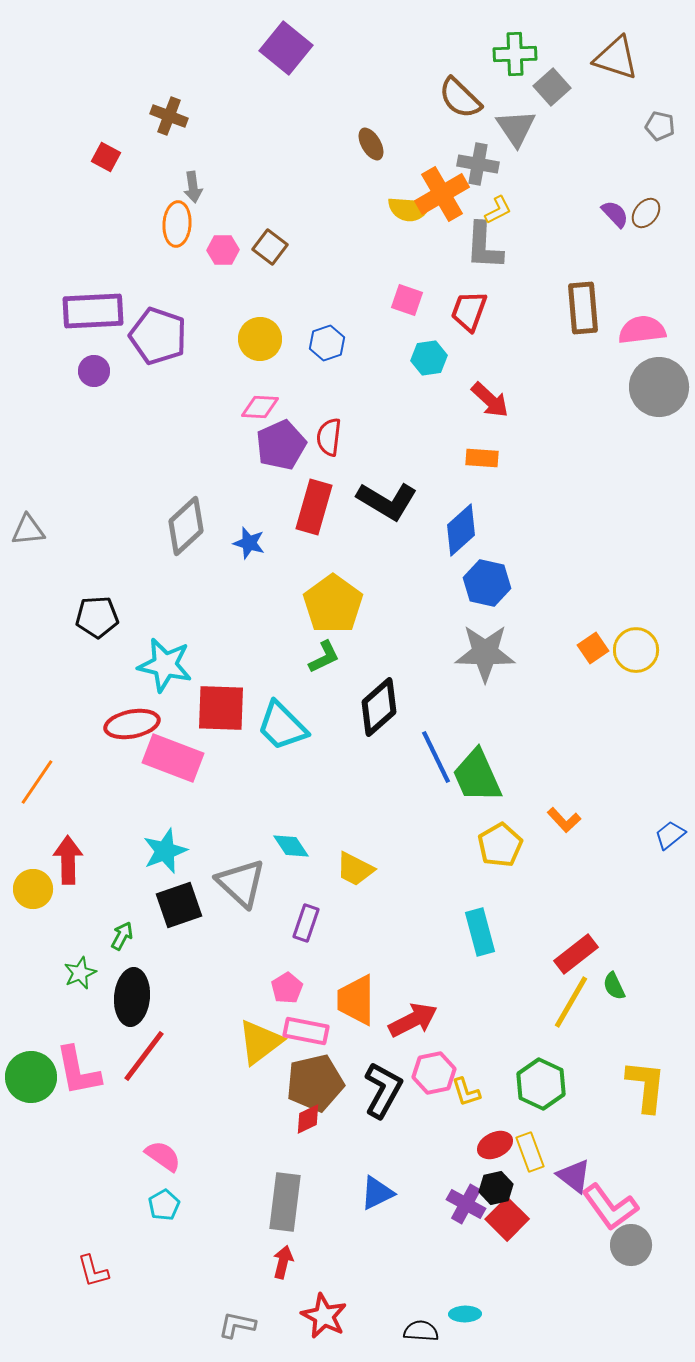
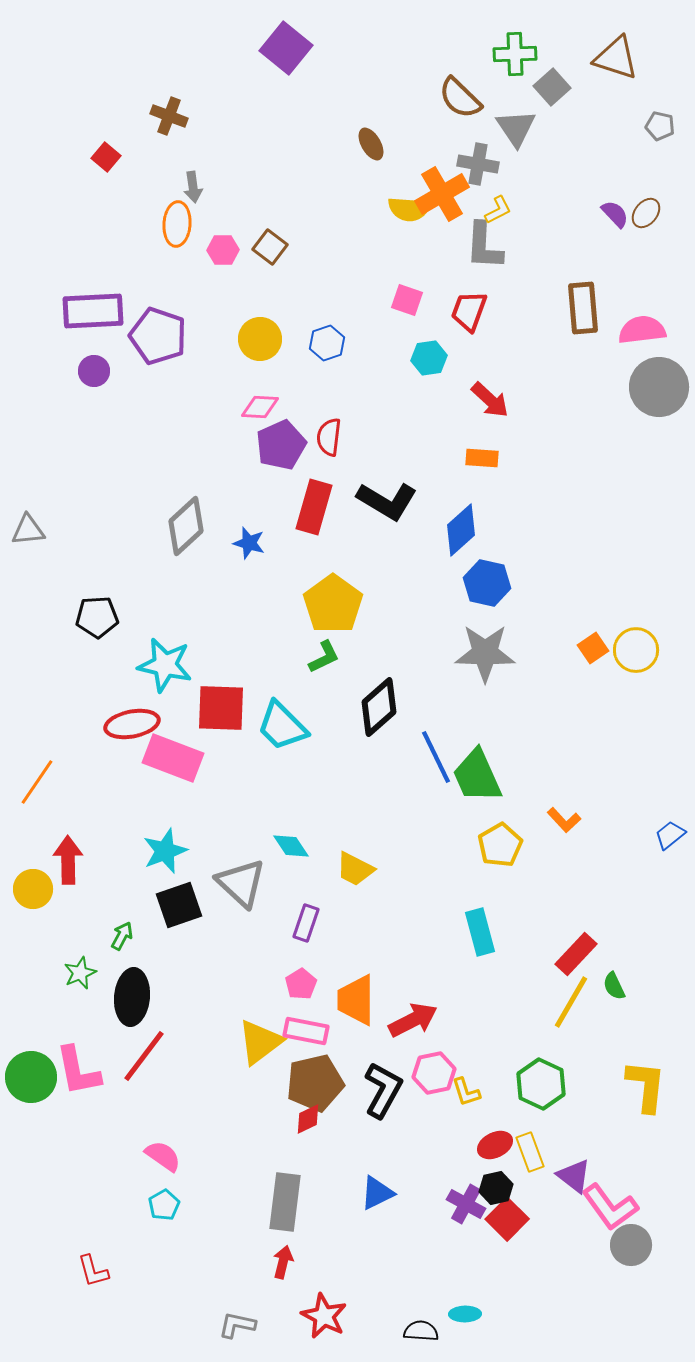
red square at (106, 157): rotated 12 degrees clockwise
red rectangle at (576, 954): rotated 9 degrees counterclockwise
pink pentagon at (287, 988): moved 14 px right, 4 px up
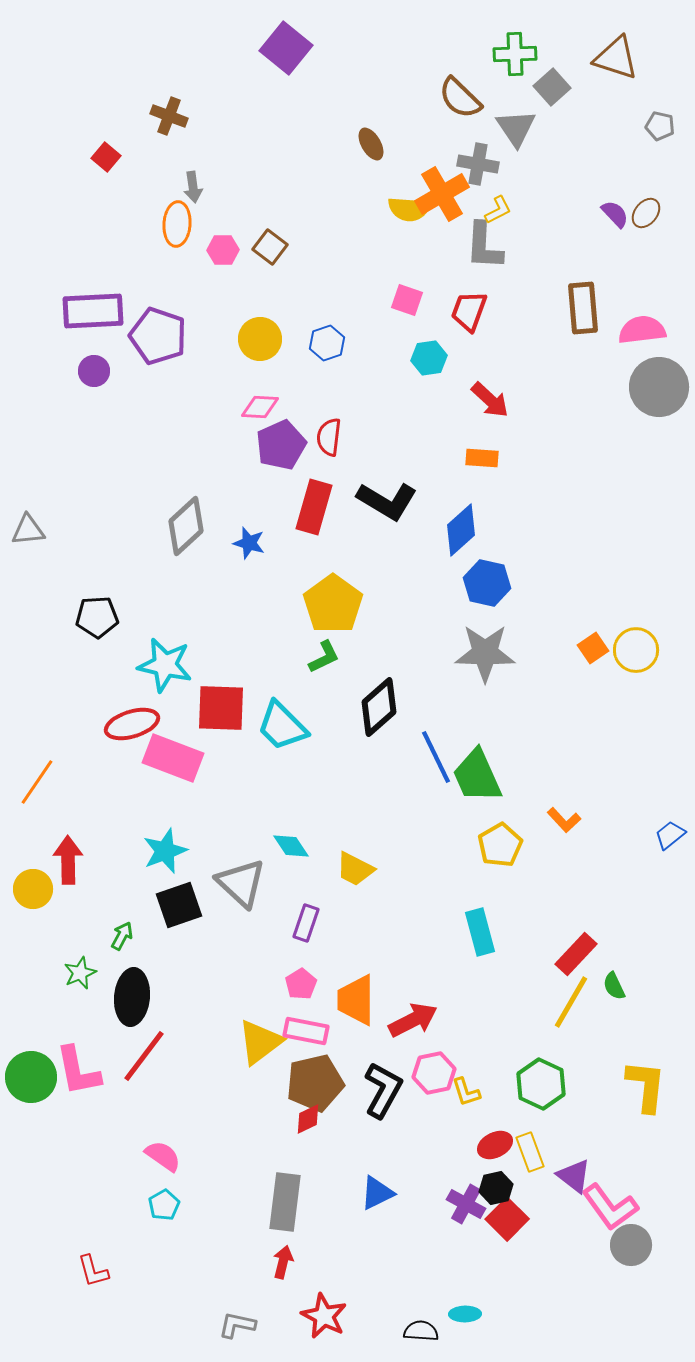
red ellipse at (132, 724): rotated 6 degrees counterclockwise
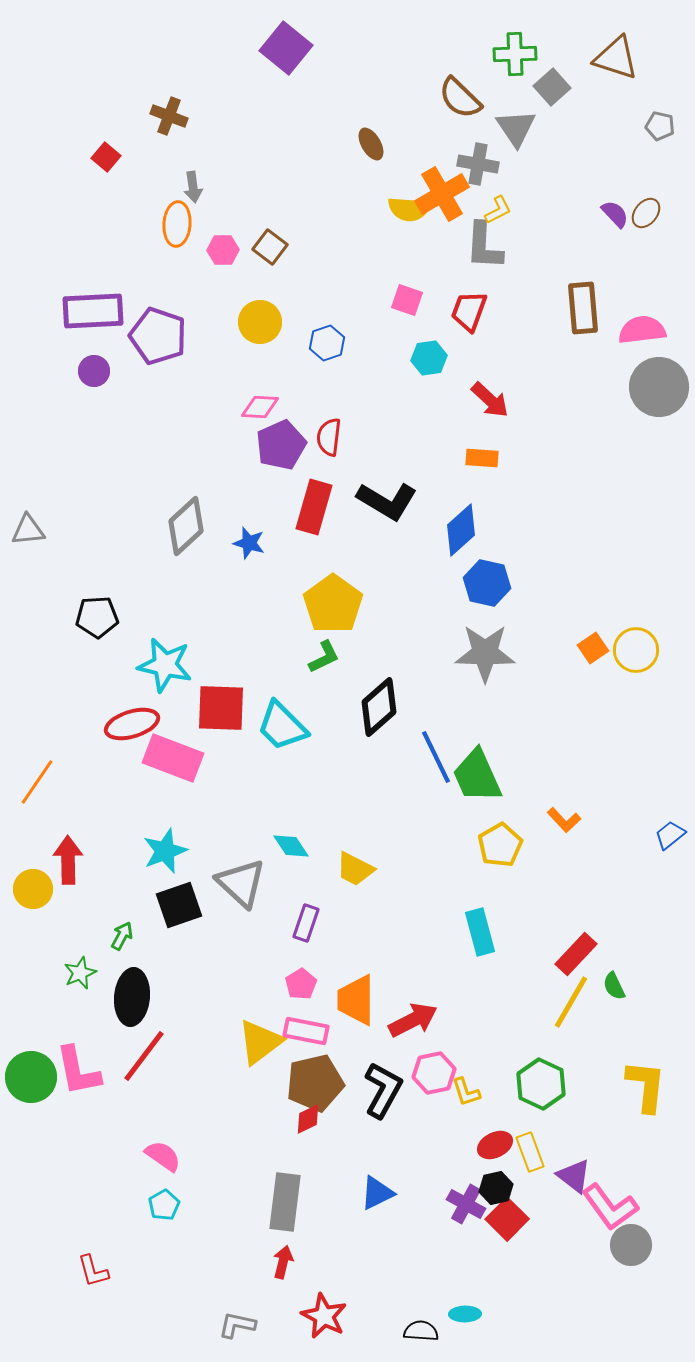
yellow circle at (260, 339): moved 17 px up
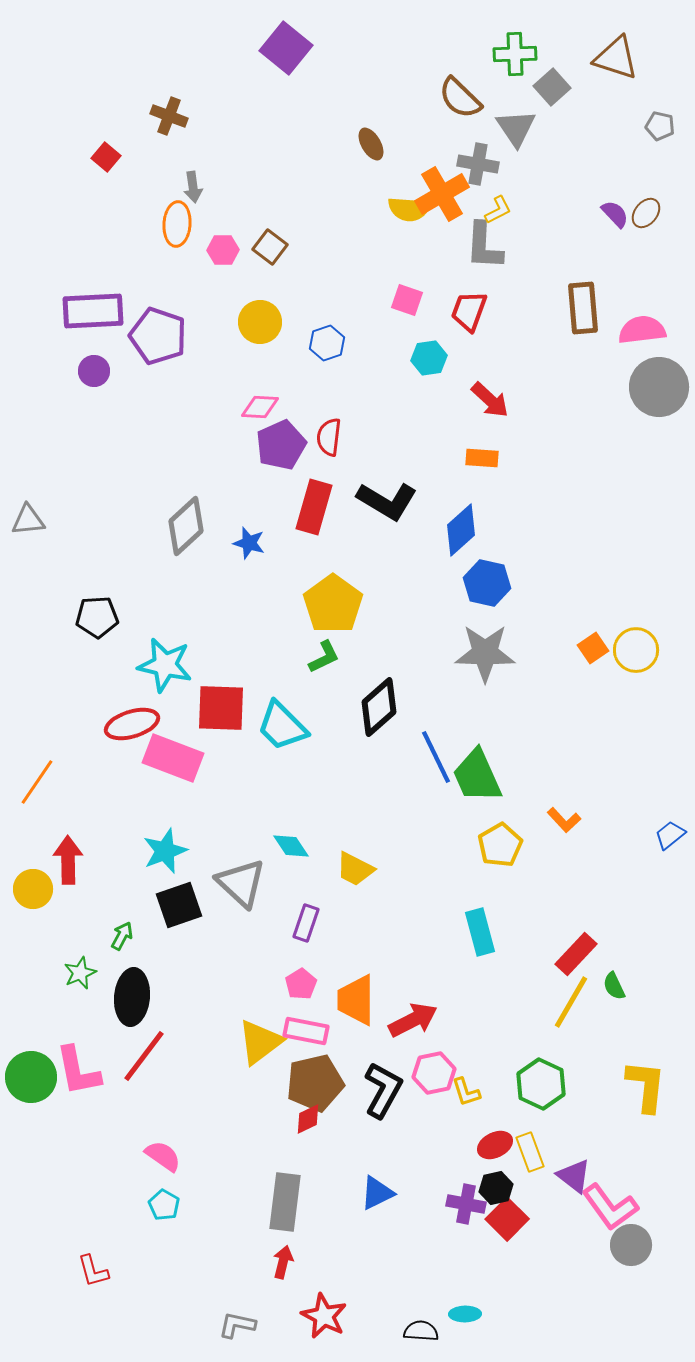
gray triangle at (28, 530): moved 10 px up
purple cross at (466, 1204): rotated 18 degrees counterclockwise
cyan pentagon at (164, 1205): rotated 12 degrees counterclockwise
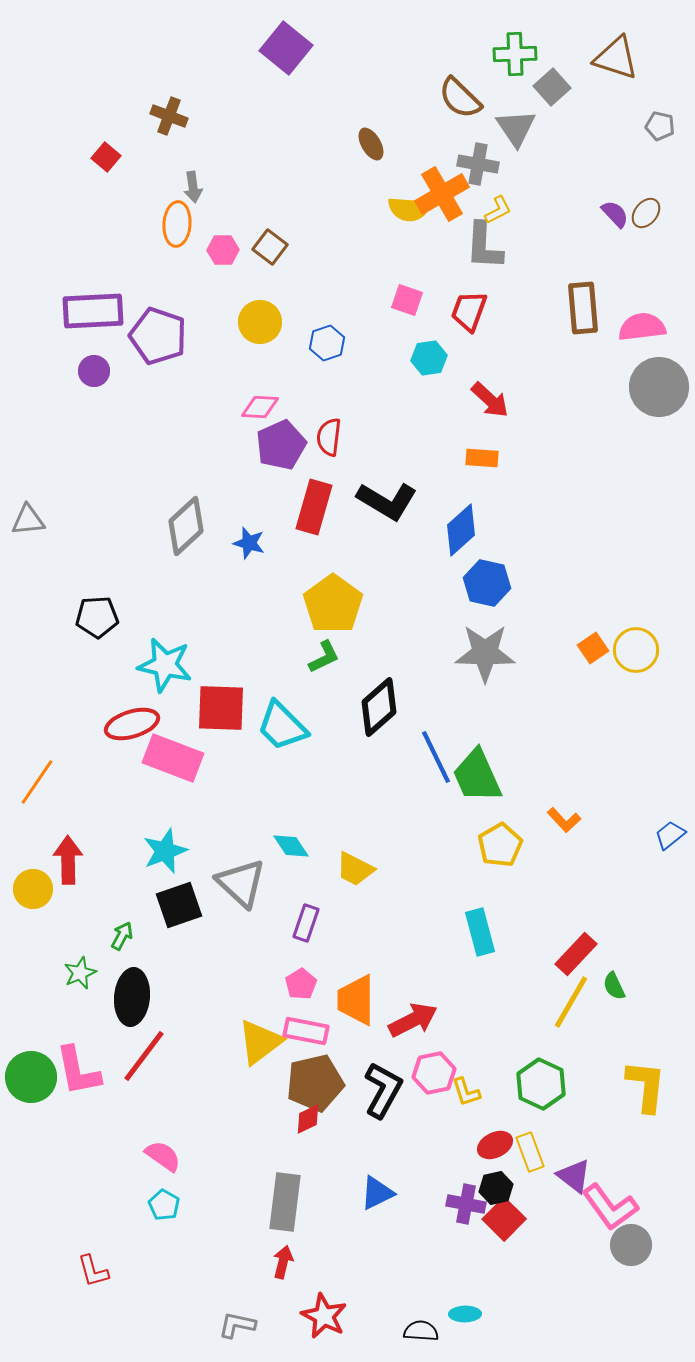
pink semicircle at (642, 330): moved 3 px up
red square at (507, 1219): moved 3 px left
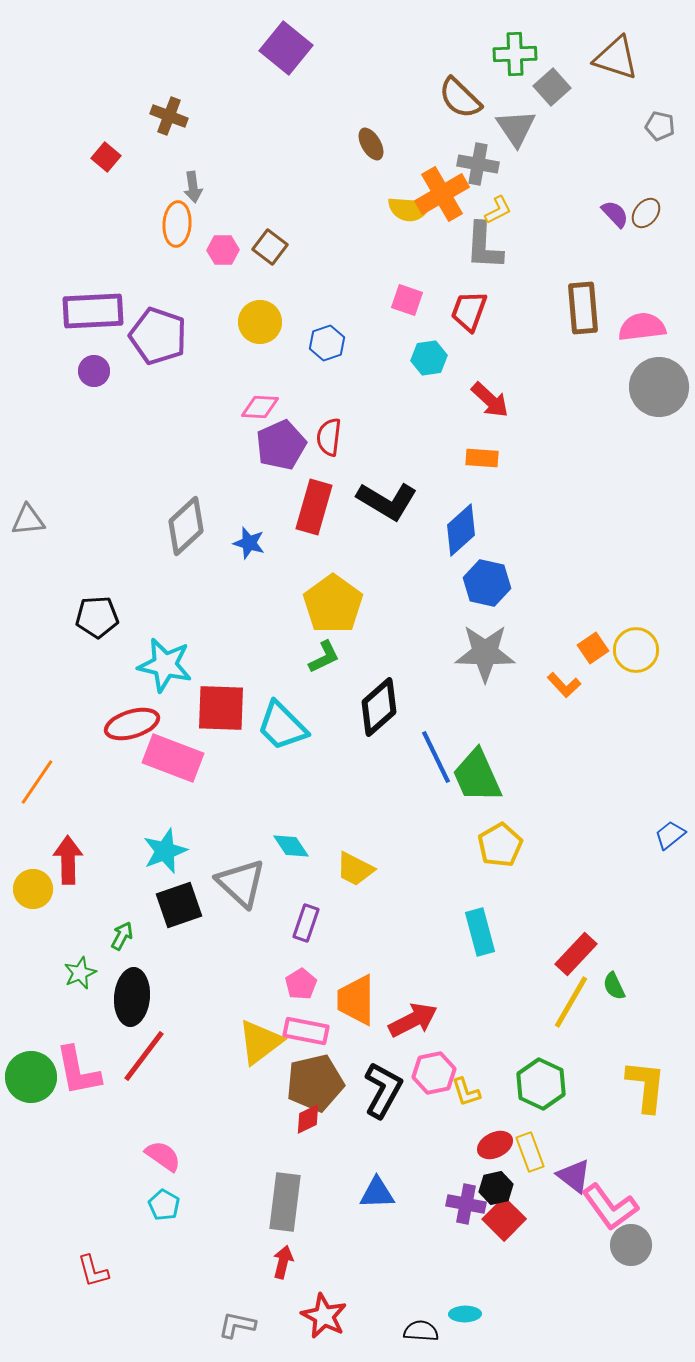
orange L-shape at (564, 820): moved 135 px up
blue triangle at (377, 1193): rotated 24 degrees clockwise
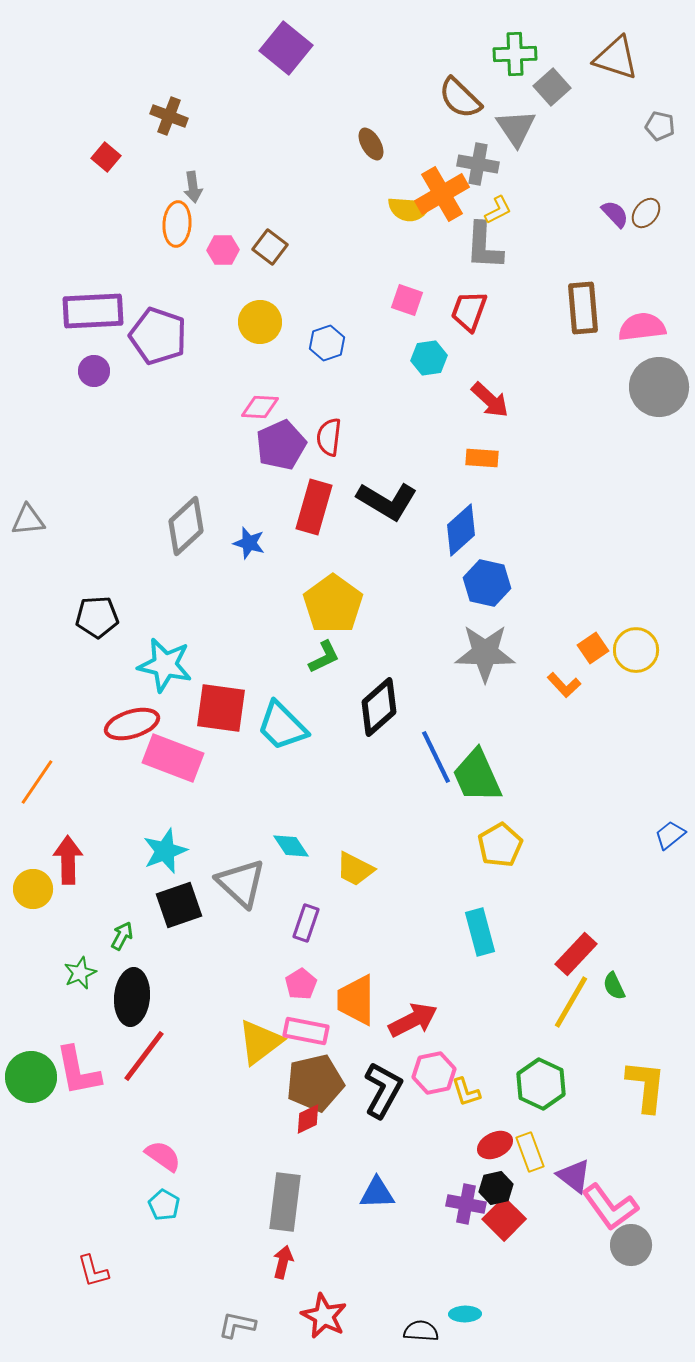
red square at (221, 708): rotated 6 degrees clockwise
